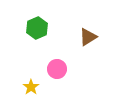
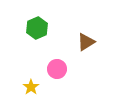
brown triangle: moved 2 px left, 5 px down
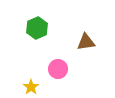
brown triangle: rotated 24 degrees clockwise
pink circle: moved 1 px right
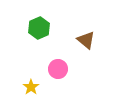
green hexagon: moved 2 px right
brown triangle: moved 2 px up; rotated 48 degrees clockwise
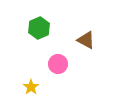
brown triangle: rotated 12 degrees counterclockwise
pink circle: moved 5 px up
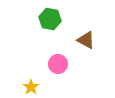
green hexagon: moved 11 px right, 9 px up; rotated 25 degrees counterclockwise
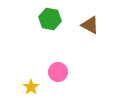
brown triangle: moved 4 px right, 15 px up
pink circle: moved 8 px down
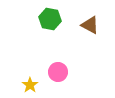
yellow star: moved 1 px left, 2 px up
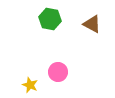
brown triangle: moved 2 px right, 1 px up
yellow star: rotated 14 degrees counterclockwise
